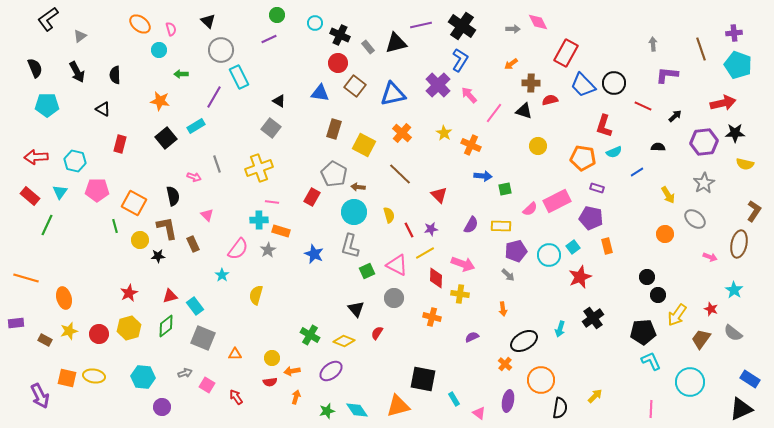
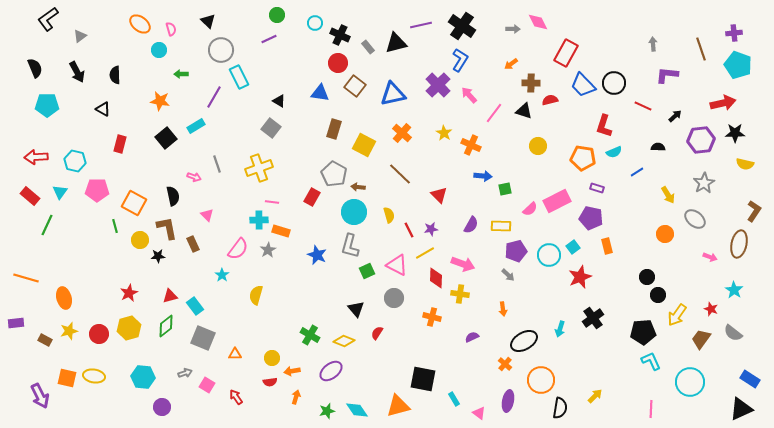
purple hexagon at (704, 142): moved 3 px left, 2 px up
blue star at (314, 254): moved 3 px right, 1 px down
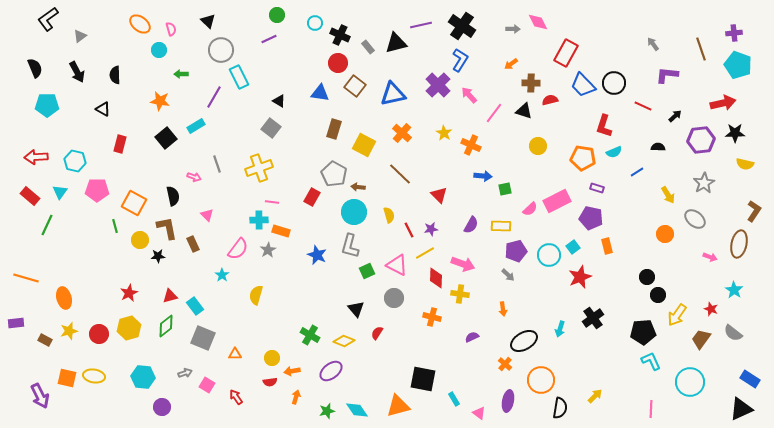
gray arrow at (653, 44): rotated 32 degrees counterclockwise
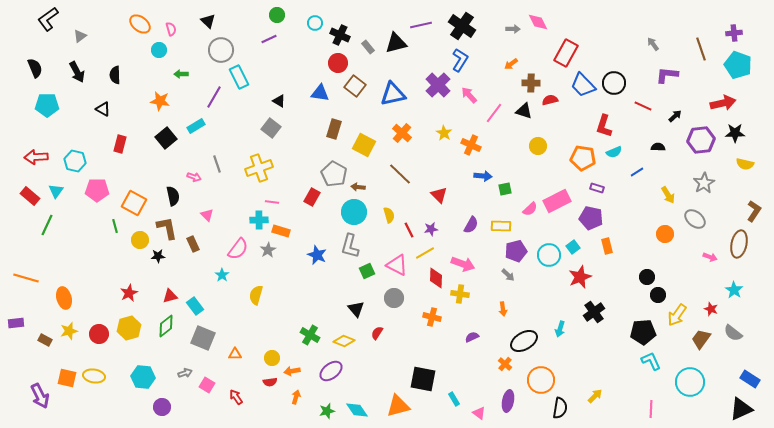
cyan triangle at (60, 192): moved 4 px left, 1 px up
black cross at (593, 318): moved 1 px right, 6 px up
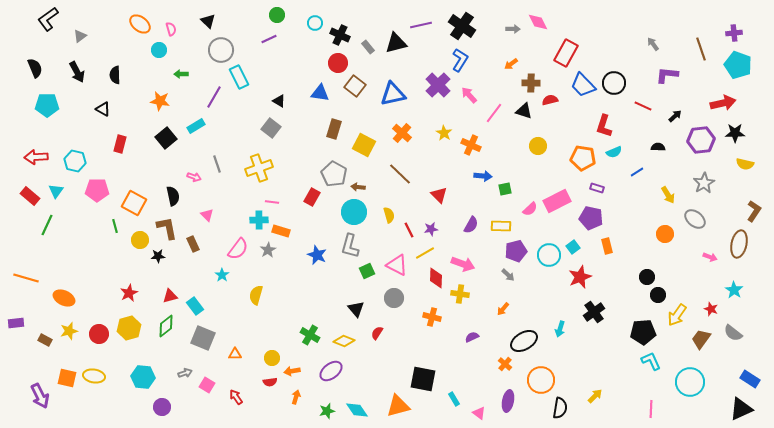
orange ellipse at (64, 298): rotated 50 degrees counterclockwise
orange arrow at (503, 309): rotated 48 degrees clockwise
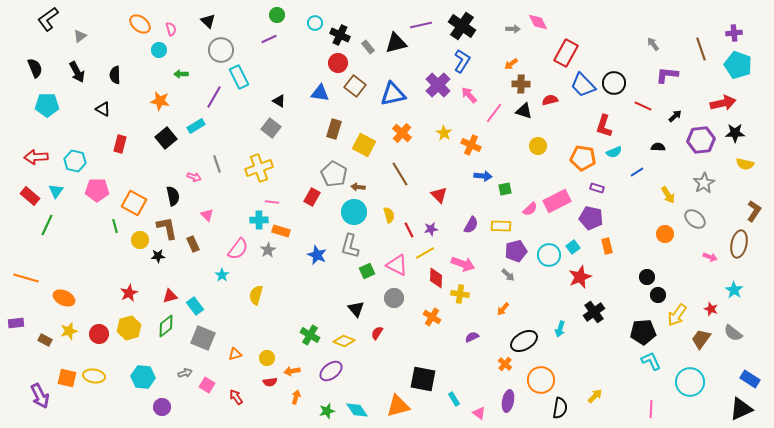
blue L-shape at (460, 60): moved 2 px right, 1 px down
brown cross at (531, 83): moved 10 px left, 1 px down
brown line at (400, 174): rotated 15 degrees clockwise
orange cross at (432, 317): rotated 18 degrees clockwise
orange triangle at (235, 354): rotated 16 degrees counterclockwise
yellow circle at (272, 358): moved 5 px left
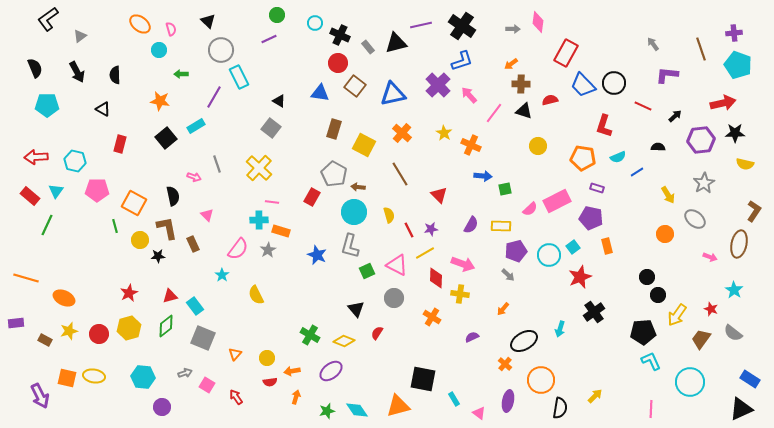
pink diamond at (538, 22): rotated 35 degrees clockwise
blue L-shape at (462, 61): rotated 40 degrees clockwise
cyan semicircle at (614, 152): moved 4 px right, 5 px down
yellow cross at (259, 168): rotated 28 degrees counterclockwise
yellow semicircle at (256, 295): rotated 42 degrees counterclockwise
orange triangle at (235, 354): rotated 32 degrees counterclockwise
